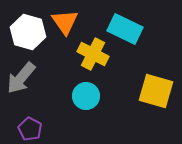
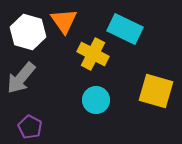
orange triangle: moved 1 px left, 1 px up
cyan circle: moved 10 px right, 4 px down
purple pentagon: moved 2 px up
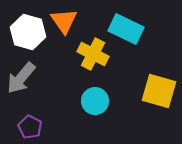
cyan rectangle: moved 1 px right
yellow square: moved 3 px right
cyan circle: moved 1 px left, 1 px down
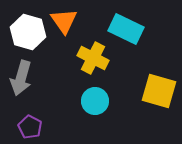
yellow cross: moved 4 px down
gray arrow: rotated 24 degrees counterclockwise
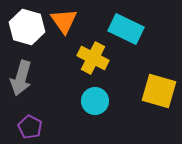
white hexagon: moved 1 px left, 5 px up
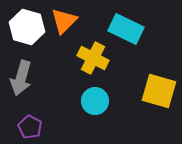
orange triangle: rotated 20 degrees clockwise
